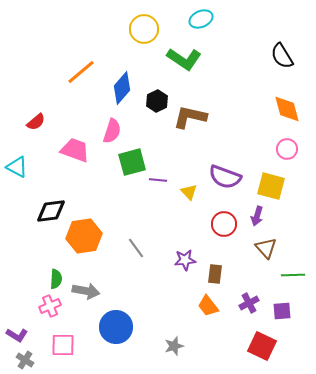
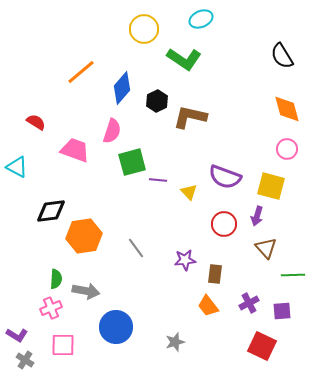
red semicircle: rotated 108 degrees counterclockwise
pink cross: moved 1 px right, 2 px down
gray star: moved 1 px right, 4 px up
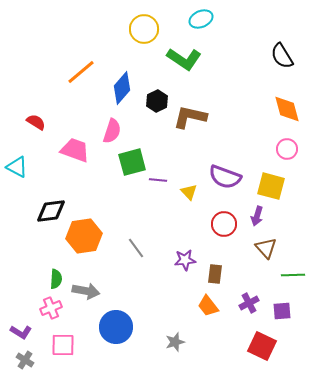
purple L-shape: moved 4 px right, 3 px up
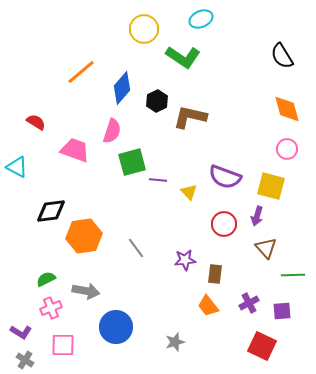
green L-shape: moved 1 px left, 2 px up
green semicircle: moved 10 px left; rotated 120 degrees counterclockwise
